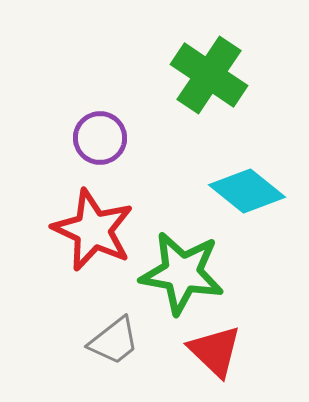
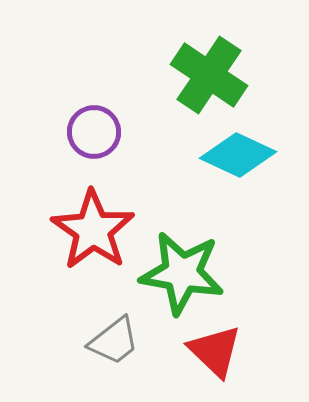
purple circle: moved 6 px left, 6 px up
cyan diamond: moved 9 px left, 36 px up; rotated 14 degrees counterclockwise
red star: rotated 10 degrees clockwise
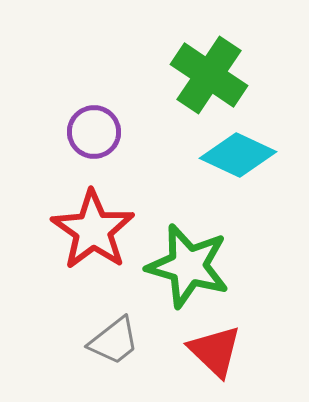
green star: moved 6 px right, 7 px up; rotated 6 degrees clockwise
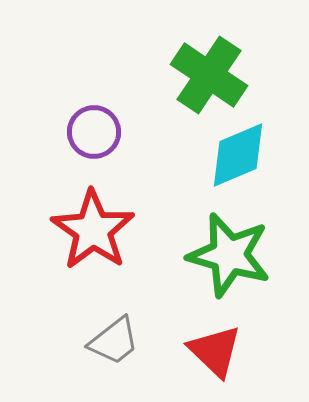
cyan diamond: rotated 48 degrees counterclockwise
green star: moved 41 px right, 11 px up
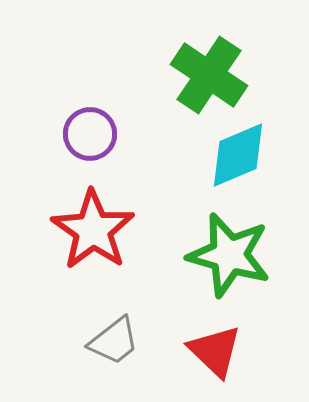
purple circle: moved 4 px left, 2 px down
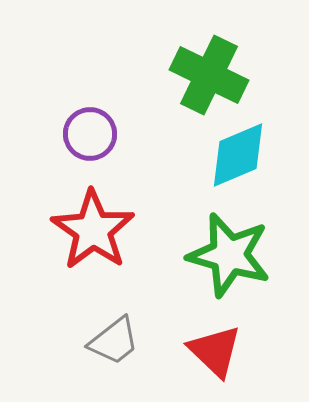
green cross: rotated 8 degrees counterclockwise
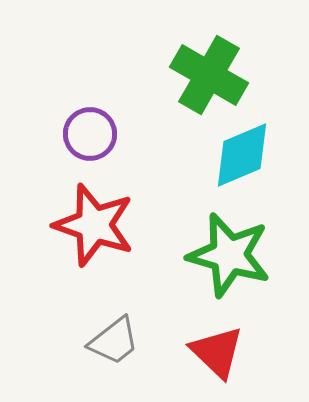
green cross: rotated 4 degrees clockwise
cyan diamond: moved 4 px right
red star: moved 1 px right, 5 px up; rotated 16 degrees counterclockwise
red triangle: moved 2 px right, 1 px down
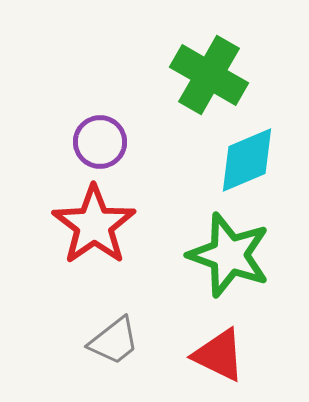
purple circle: moved 10 px right, 8 px down
cyan diamond: moved 5 px right, 5 px down
red star: rotated 18 degrees clockwise
green star: rotated 4 degrees clockwise
red triangle: moved 2 px right, 3 px down; rotated 18 degrees counterclockwise
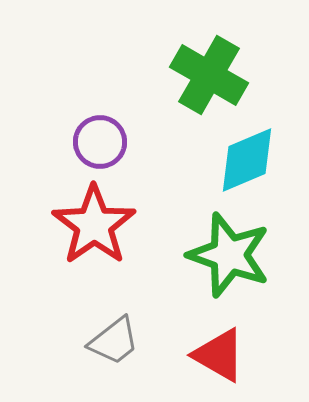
red triangle: rotated 4 degrees clockwise
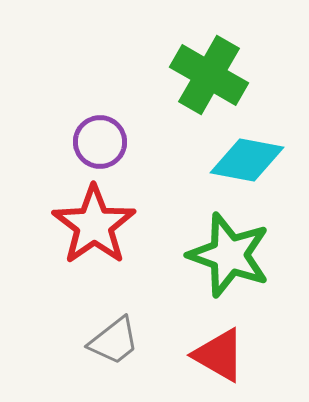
cyan diamond: rotated 34 degrees clockwise
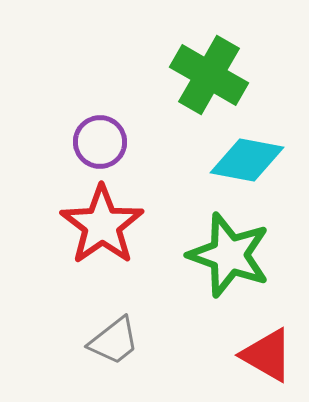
red star: moved 8 px right
red triangle: moved 48 px right
